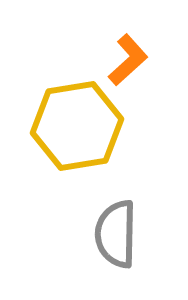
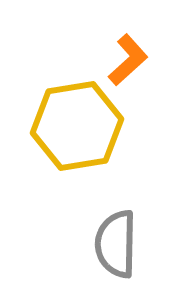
gray semicircle: moved 10 px down
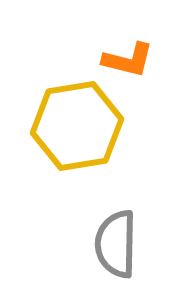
orange L-shape: rotated 56 degrees clockwise
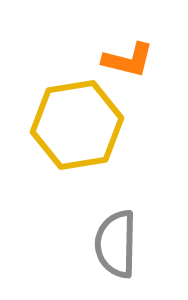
yellow hexagon: moved 1 px up
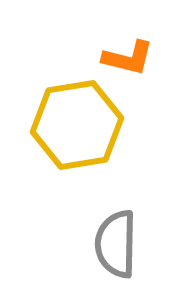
orange L-shape: moved 2 px up
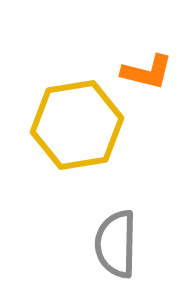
orange L-shape: moved 19 px right, 14 px down
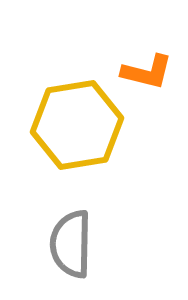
gray semicircle: moved 45 px left
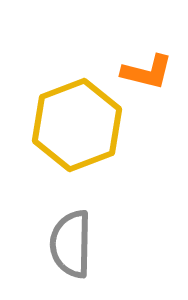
yellow hexagon: rotated 12 degrees counterclockwise
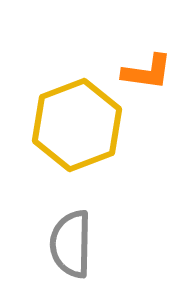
orange L-shape: rotated 6 degrees counterclockwise
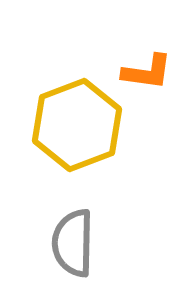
gray semicircle: moved 2 px right, 1 px up
